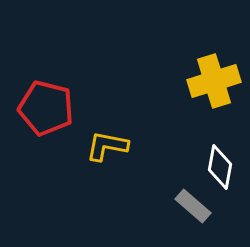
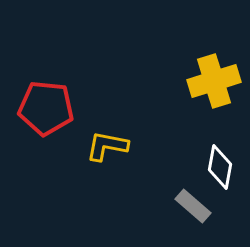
red pentagon: rotated 8 degrees counterclockwise
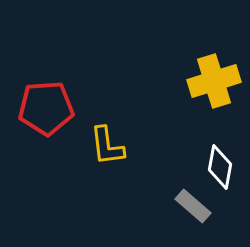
red pentagon: rotated 10 degrees counterclockwise
yellow L-shape: rotated 108 degrees counterclockwise
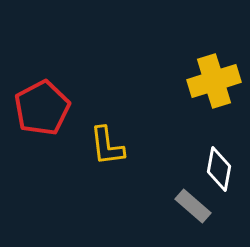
red pentagon: moved 4 px left; rotated 24 degrees counterclockwise
white diamond: moved 1 px left, 2 px down
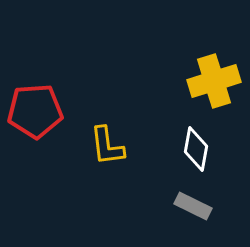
red pentagon: moved 7 px left, 3 px down; rotated 24 degrees clockwise
white diamond: moved 23 px left, 20 px up
gray rectangle: rotated 15 degrees counterclockwise
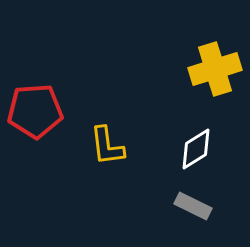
yellow cross: moved 1 px right, 12 px up
white diamond: rotated 48 degrees clockwise
